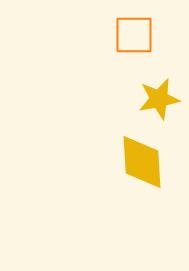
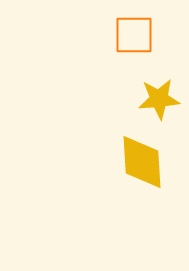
yellow star: rotated 6 degrees clockwise
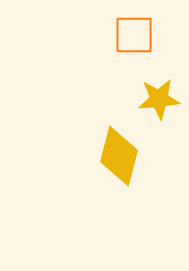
yellow diamond: moved 23 px left, 6 px up; rotated 18 degrees clockwise
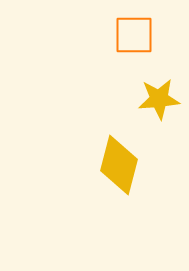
yellow diamond: moved 9 px down
